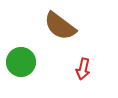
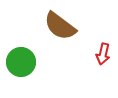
red arrow: moved 20 px right, 15 px up
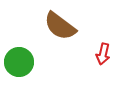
green circle: moved 2 px left
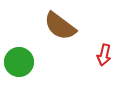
red arrow: moved 1 px right, 1 px down
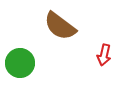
green circle: moved 1 px right, 1 px down
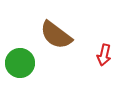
brown semicircle: moved 4 px left, 9 px down
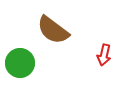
brown semicircle: moved 3 px left, 5 px up
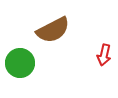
brown semicircle: rotated 64 degrees counterclockwise
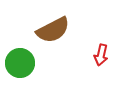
red arrow: moved 3 px left
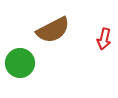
red arrow: moved 3 px right, 16 px up
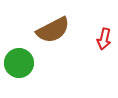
green circle: moved 1 px left
